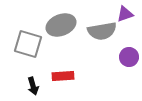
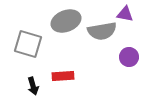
purple triangle: rotated 30 degrees clockwise
gray ellipse: moved 5 px right, 4 px up
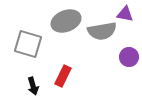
red rectangle: rotated 60 degrees counterclockwise
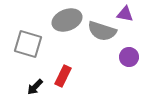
gray ellipse: moved 1 px right, 1 px up
gray semicircle: rotated 28 degrees clockwise
black arrow: moved 2 px right, 1 px down; rotated 60 degrees clockwise
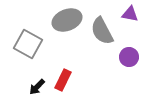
purple triangle: moved 5 px right
gray semicircle: rotated 44 degrees clockwise
gray square: rotated 12 degrees clockwise
red rectangle: moved 4 px down
black arrow: moved 2 px right
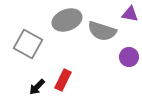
gray semicircle: rotated 44 degrees counterclockwise
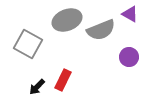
purple triangle: rotated 18 degrees clockwise
gray semicircle: moved 1 px left, 1 px up; rotated 40 degrees counterclockwise
